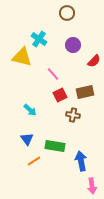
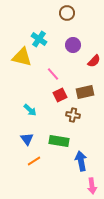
green rectangle: moved 4 px right, 5 px up
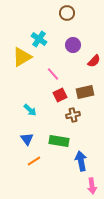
yellow triangle: rotated 45 degrees counterclockwise
brown cross: rotated 24 degrees counterclockwise
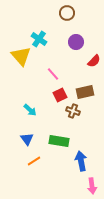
purple circle: moved 3 px right, 3 px up
yellow triangle: moved 1 px left, 1 px up; rotated 40 degrees counterclockwise
brown cross: moved 4 px up; rotated 32 degrees clockwise
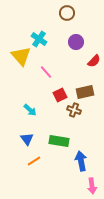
pink line: moved 7 px left, 2 px up
brown cross: moved 1 px right, 1 px up
